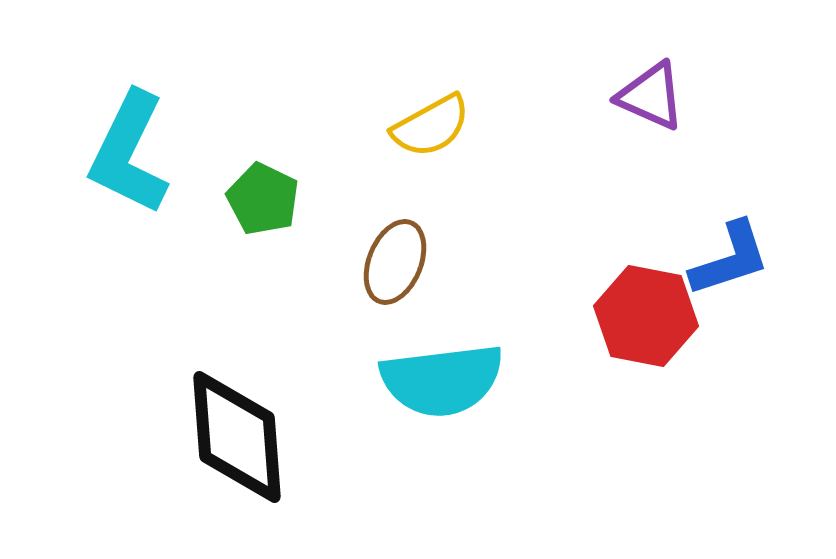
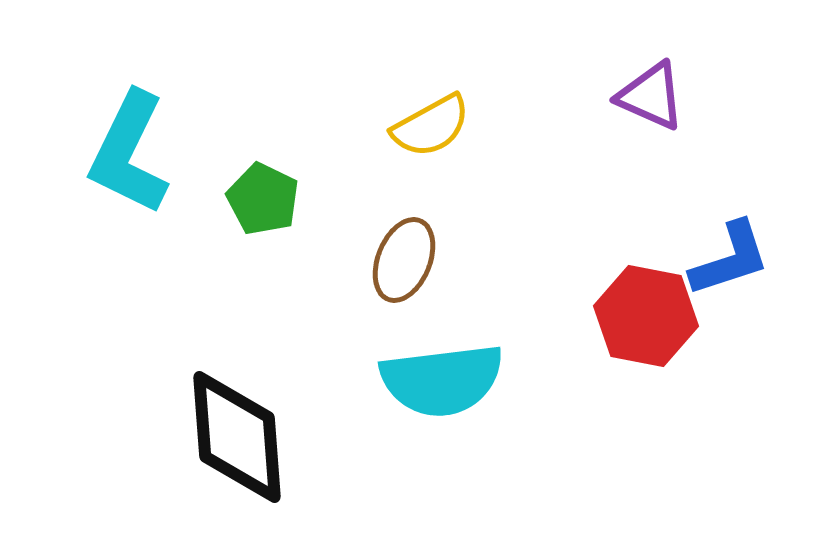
brown ellipse: moved 9 px right, 2 px up
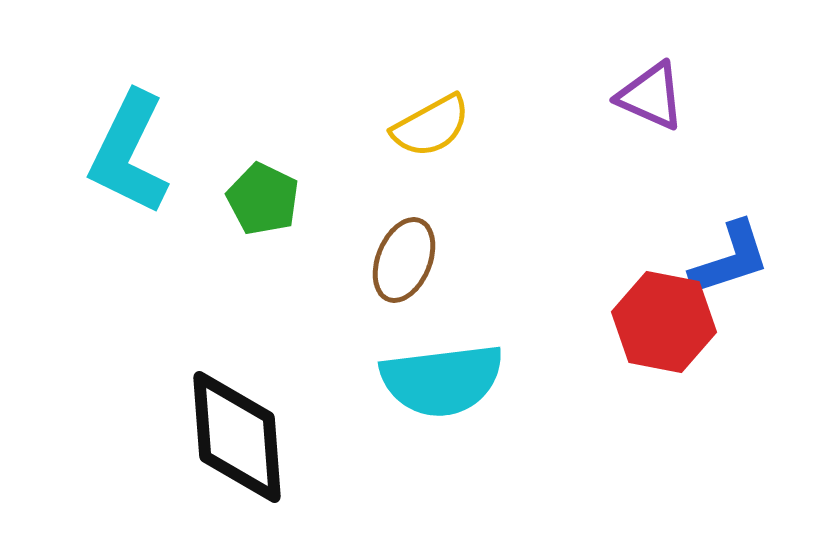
red hexagon: moved 18 px right, 6 px down
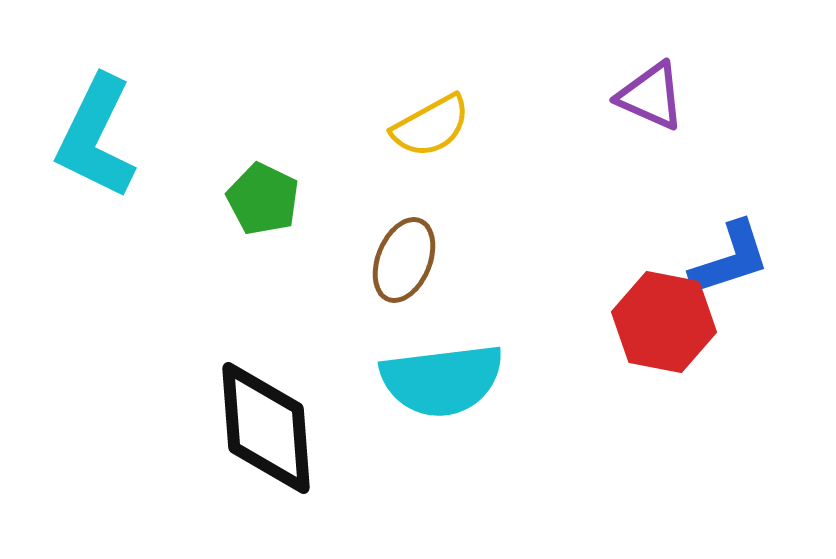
cyan L-shape: moved 33 px left, 16 px up
black diamond: moved 29 px right, 9 px up
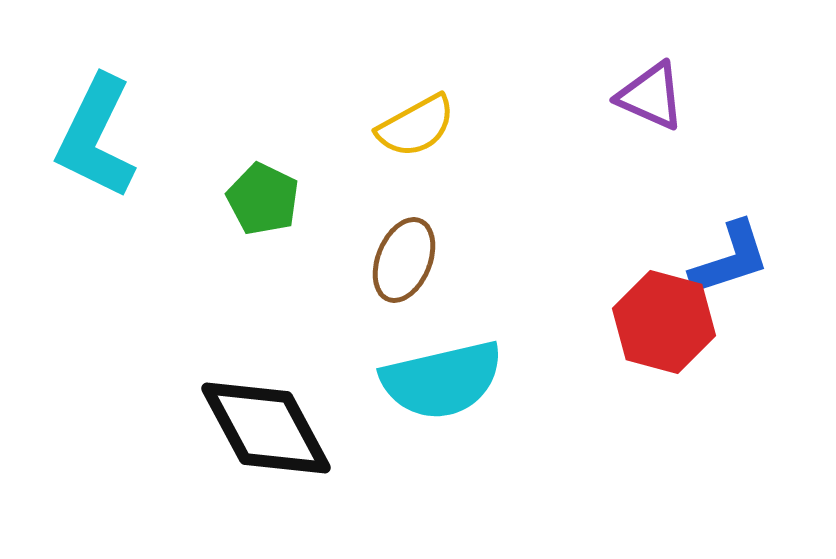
yellow semicircle: moved 15 px left
red hexagon: rotated 4 degrees clockwise
cyan semicircle: rotated 6 degrees counterclockwise
black diamond: rotated 24 degrees counterclockwise
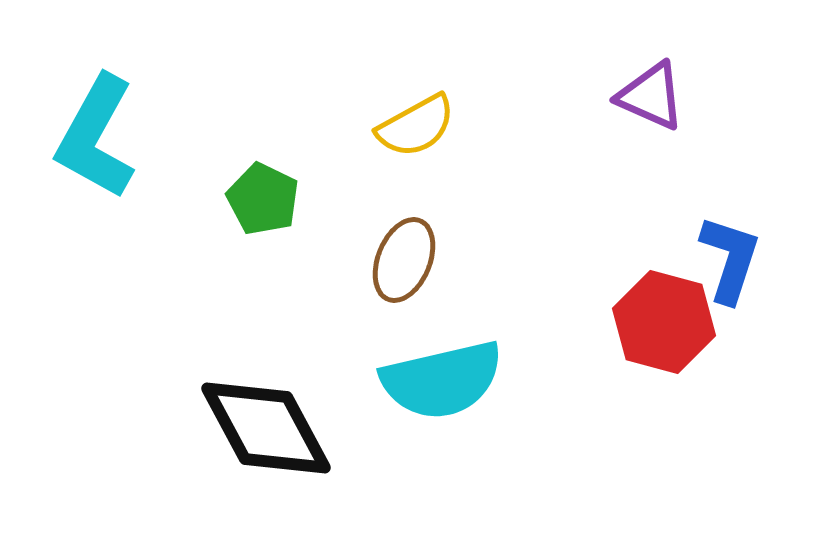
cyan L-shape: rotated 3 degrees clockwise
blue L-shape: rotated 54 degrees counterclockwise
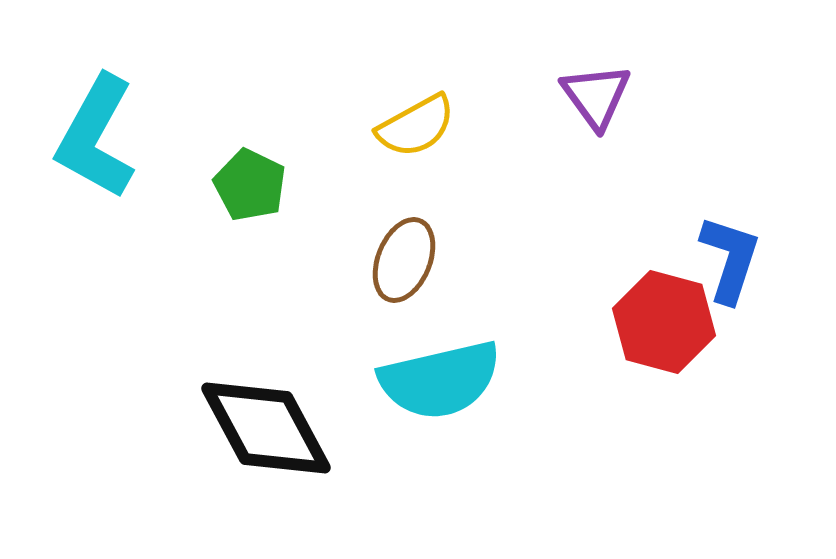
purple triangle: moved 55 px left; rotated 30 degrees clockwise
green pentagon: moved 13 px left, 14 px up
cyan semicircle: moved 2 px left
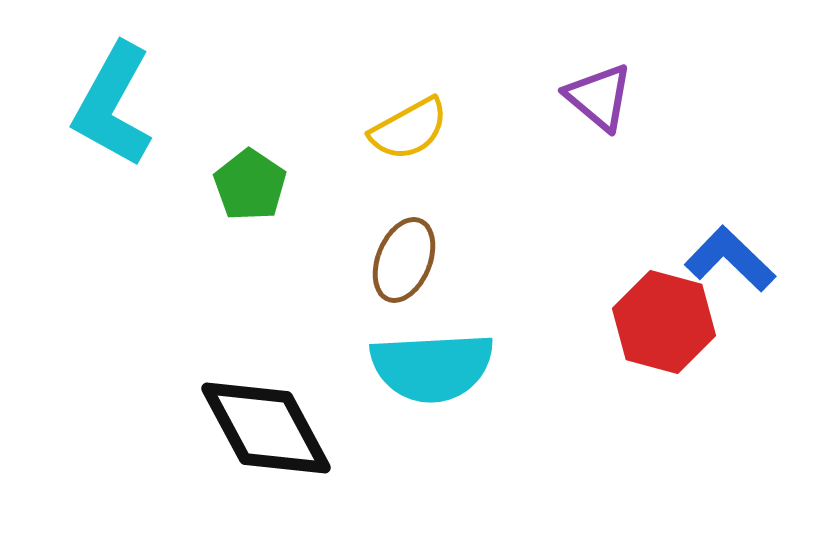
purple triangle: moved 3 px right, 1 px down; rotated 14 degrees counterclockwise
yellow semicircle: moved 7 px left, 3 px down
cyan L-shape: moved 17 px right, 32 px up
green pentagon: rotated 8 degrees clockwise
blue L-shape: rotated 64 degrees counterclockwise
cyan semicircle: moved 8 px left, 13 px up; rotated 10 degrees clockwise
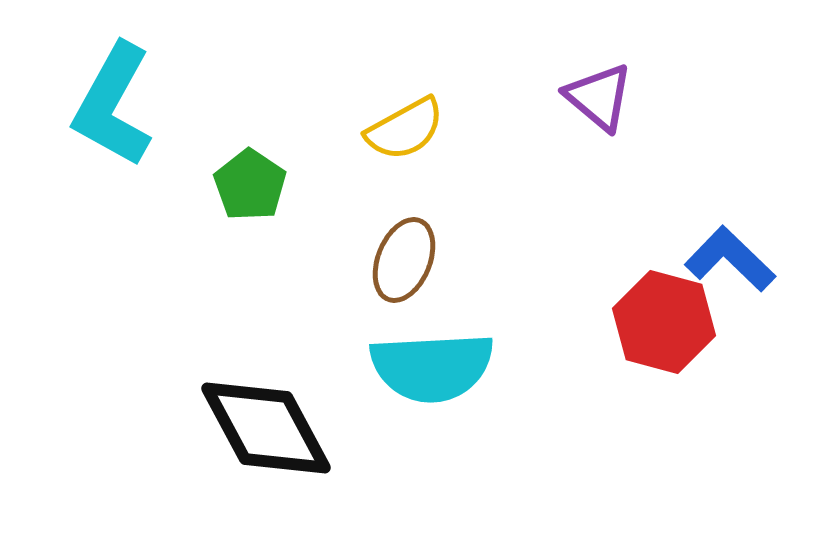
yellow semicircle: moved 4 px left
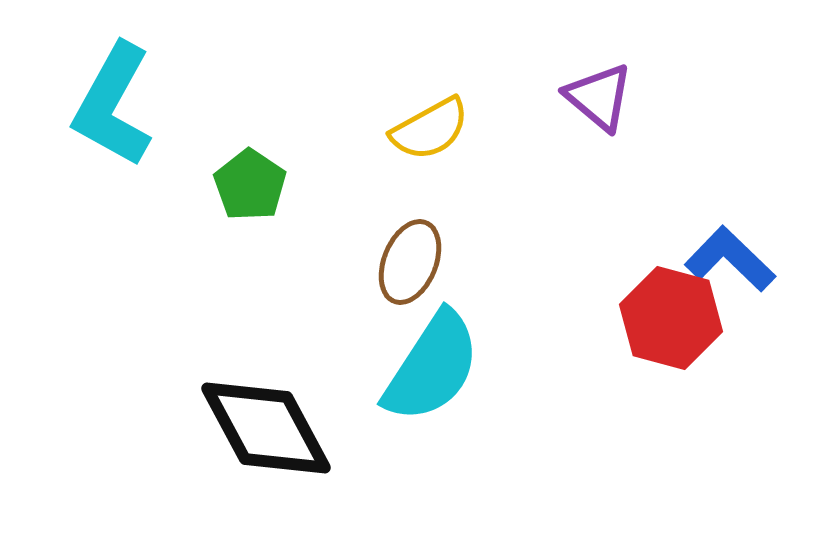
yellow semicircle: moved 25 px right
brown ellipse: moved 6 px right, 2 px down
red hexagon: moved 7 px right, 4 px up
cyan semicircle: rotated 54 degrees counterclockwise
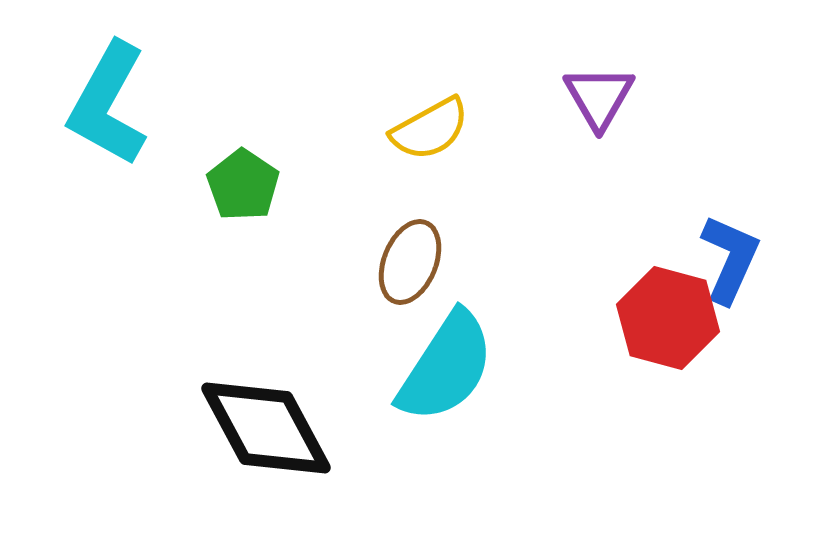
purple triangle: rotated 20 degrees clockwise
cyan L-shape: moved 5 px left, 1 px up
green pentagon: moved 7 px left
blue L-shape: rotated 70 degrees clockwise
red hexagon: moved 3 px left
cyan semicircle: moved 14 px right
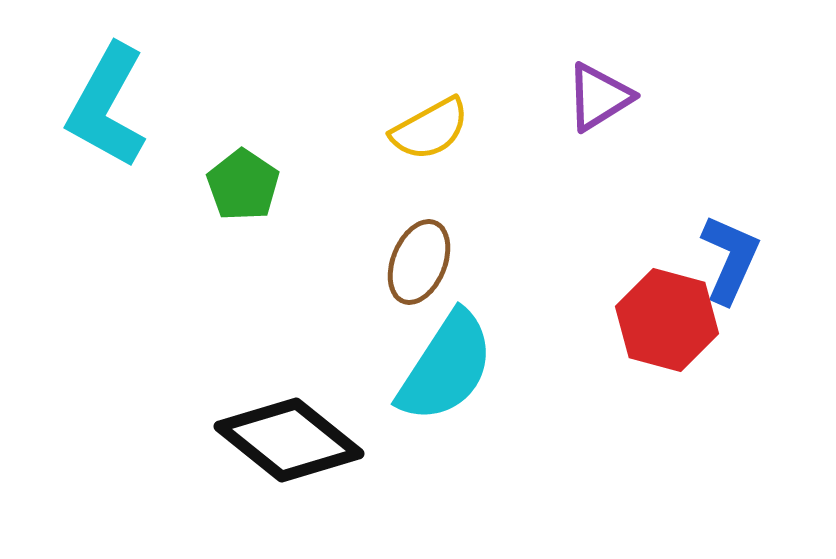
purple triangle: rotated 28 degrees clockwise
cyan L-shape: moved 1 px left, 2 px down
brown ellipse: moved 9 px right
red hexagon: moved 1 px left, 2 px down
black diamond: moved 23 px right, 12 px down; rotated 23 degrees counterclockwise
